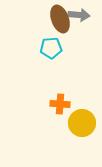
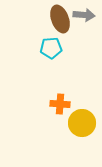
gray arrow: moved 5 px right
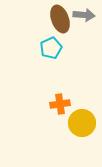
cyan pentagon: rotated 20 degrees counterclockwise
orange cross: rotated 12 degrees counterclockwise
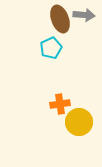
yellow circle: moved 3 px left, 1 px up
